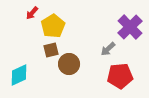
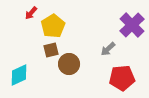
red arrow: moved 1 px left
purple cross: moved 2 px right, 2 px up
red pentagon: moved 2 px right, 2 px down
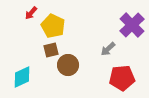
yellow pentagon: rotated 15 degrees counterclockwise
brown circle: moved 1 px left, 1 px down
cyan diamond: moved 3 px right, 2 px down
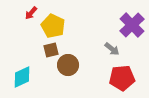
gray arrow: moved 4 px right; rotated 98 degrees counterclockwise
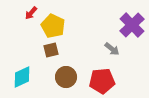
brown circle: moved 2 px left, 12 px down
red pentagon: moved 20 px left, 3 px down
